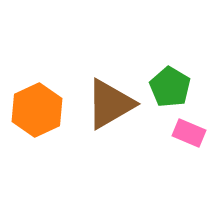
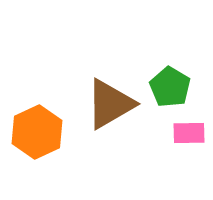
orange hexagon: moved 22 px down
pink rectangle: rotated 24 degrees counterclockwise
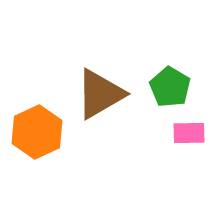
brown triangle: moved 10 px left, 10 px up
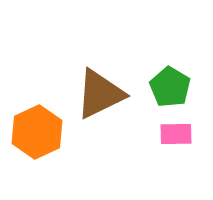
brown triangle: rotated 4 degrees clockwise
pink rectangle: moved 13 px left, 1 px down
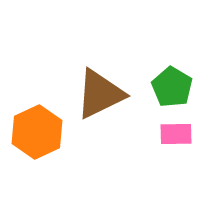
green pentagon: moved 2 px right
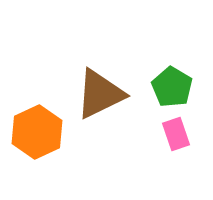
pink rectangle: rotated 72 degrees clockwise
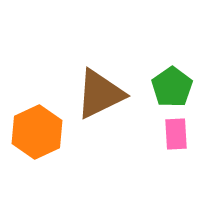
green pentagon: rotated 6 degrees clockwise
pink rectangle: rotated 16 degrees clockwise
